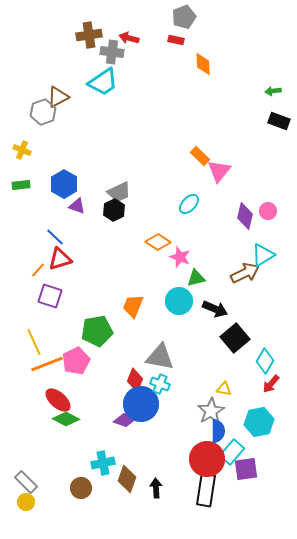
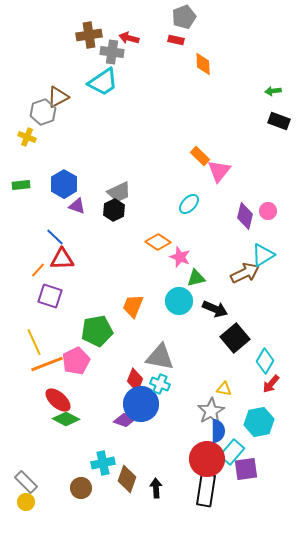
yellow cross at (22, 150): moved 5 px right, 13 px up
red triangle at (60, 259): moved 2 px right; rotated 15 degrees clockwise
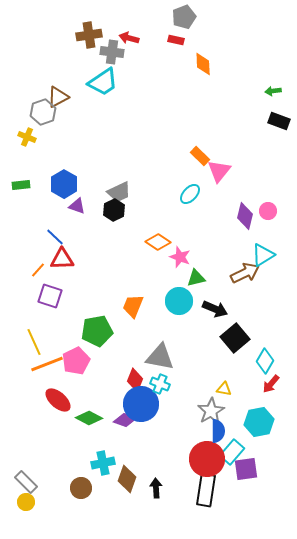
cyan ellipse at (189, 204): moved 1 px right, 10 px up
green diamond at (66, 419): moved 23 px right, 1 px up
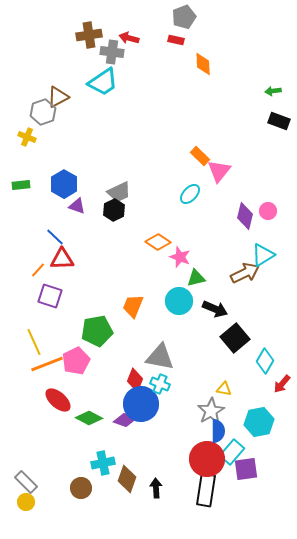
red arrow at (271, 384): moved 11 px right
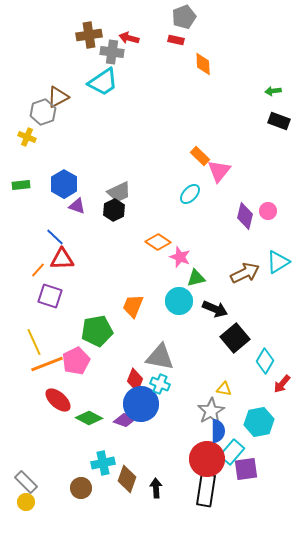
cyan triangle at (263, 255): moved 15 px right, 7 px down
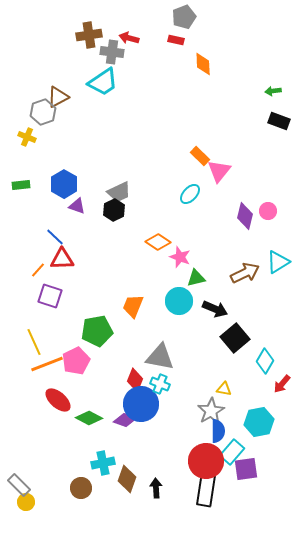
red circle at (207, 459): moved 1 px left, 2 px down
gray rectangle at (26, 482): moved 7 px left, 3 px down
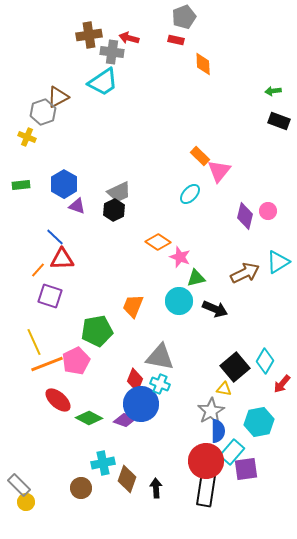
black square at (235, 338): moved 29 px down
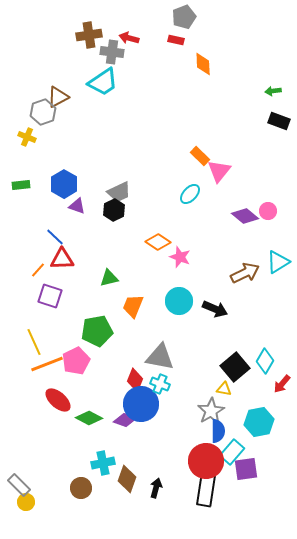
purple diamond at (245, 216): rotated 64 degrees counterclockwise
green triangle at (196, 278): moved 87 px left
black arrow at (156, 488): rotated 18 degrees clockwise
